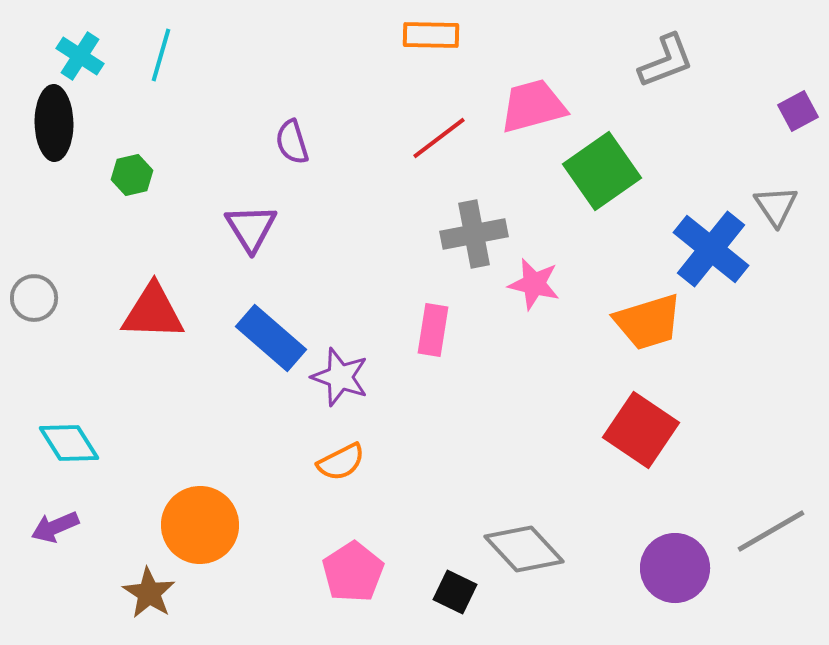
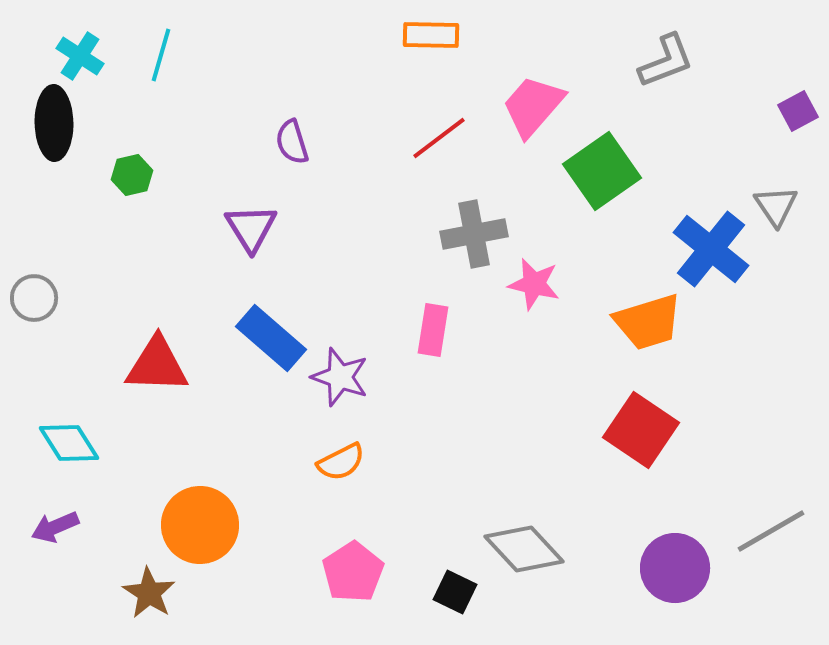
pink trapezoid: rotated 34 degrees counterclockwise
red triangle: moved 4 px right, 53 px down
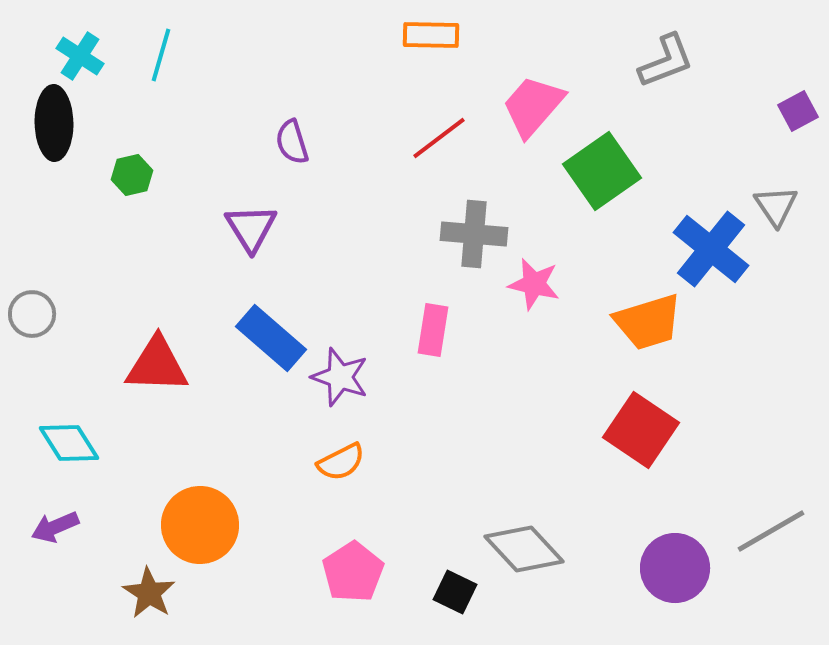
gray cross: rotated 16 degrees clockwise
gray circle: moved 2 px left, 16 px down
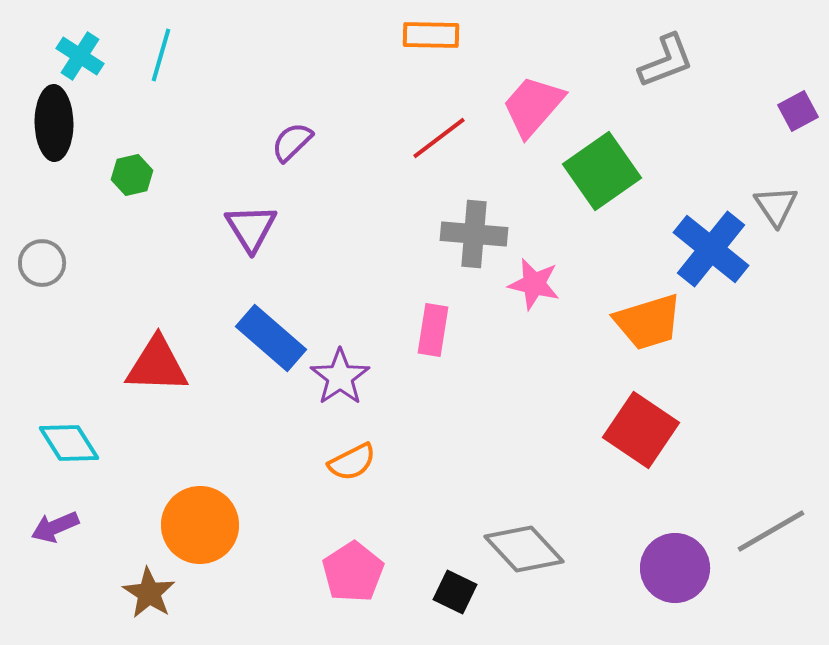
purple semicircle: rotated 63 degrees clockwise
gray circle: moved 10 px right, 51 px up
purple star: rotated 18 degrees clockwise
orange semicircle: moved 11 px right
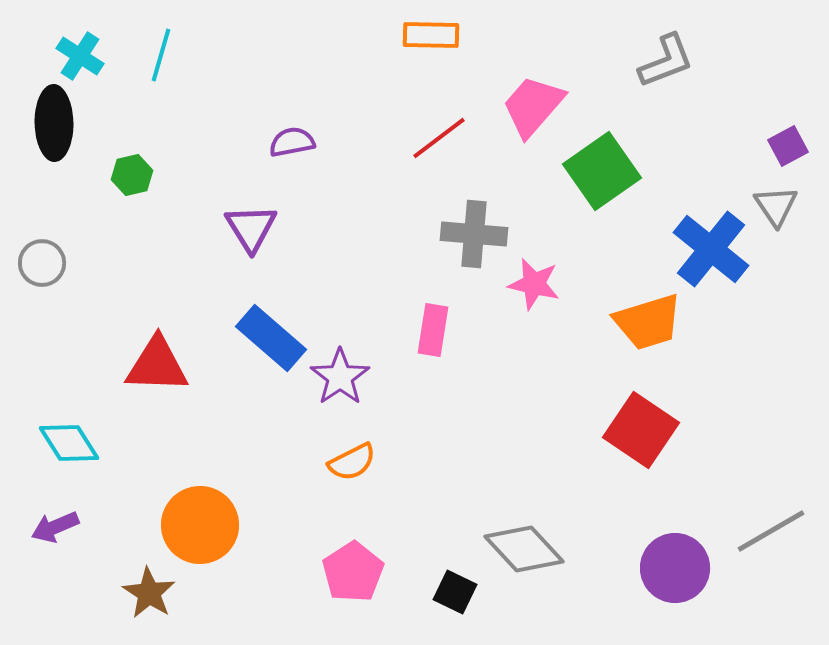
purple square: moved 10 px left, 35 px down
purple semicircle: rotated 33 degrees clockwise
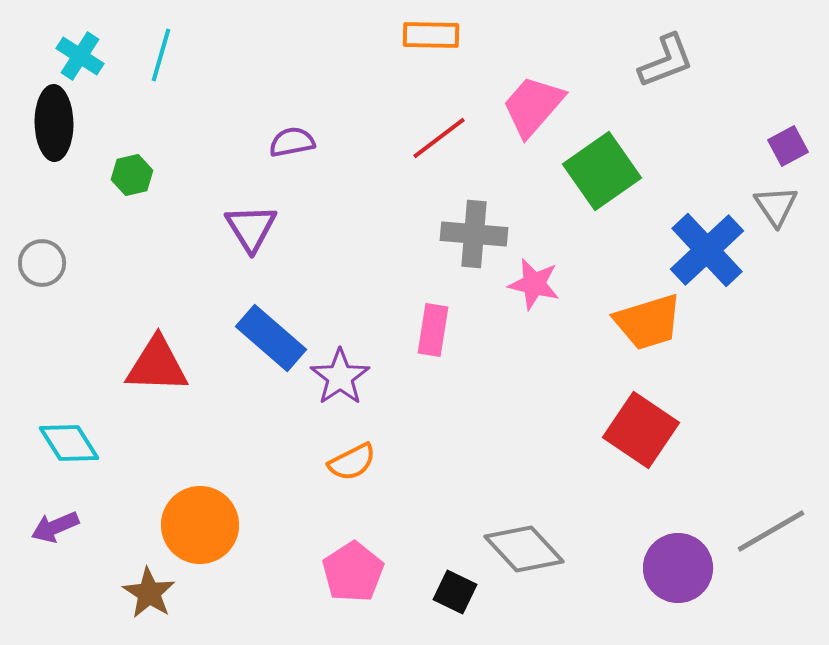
blue cross: moved 4 px left, 1 px down; rotated 8 degrees clockwise
purple circle: moved 3 px right
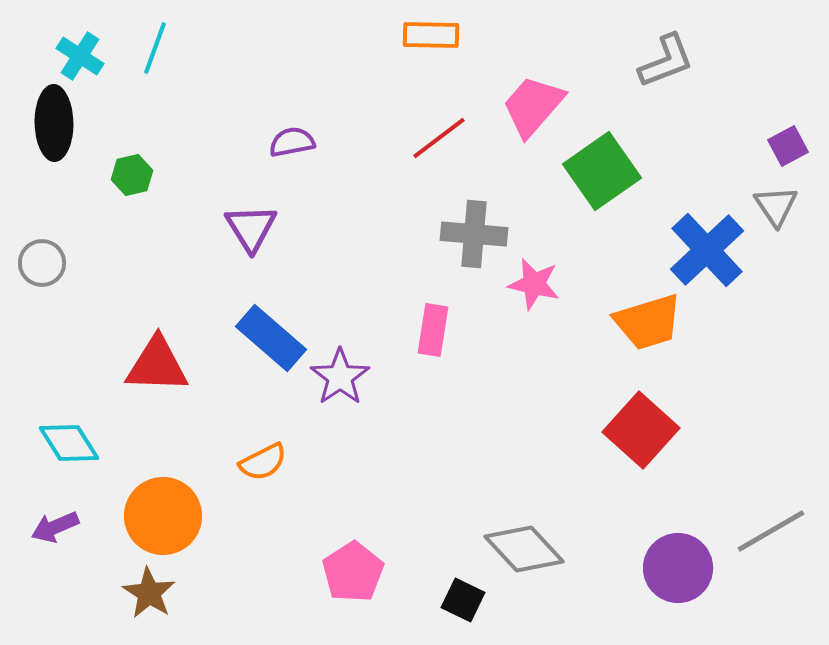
cyan line: moved 6 px left, 7 px up; rotated 4 degrees clockwise
red square: rotated 8 degrees clockwise
orange semicircle: moved 89 px left
orange circle: moved 37 px left, 9 px up
black square: moved 8 px right, 8 px down
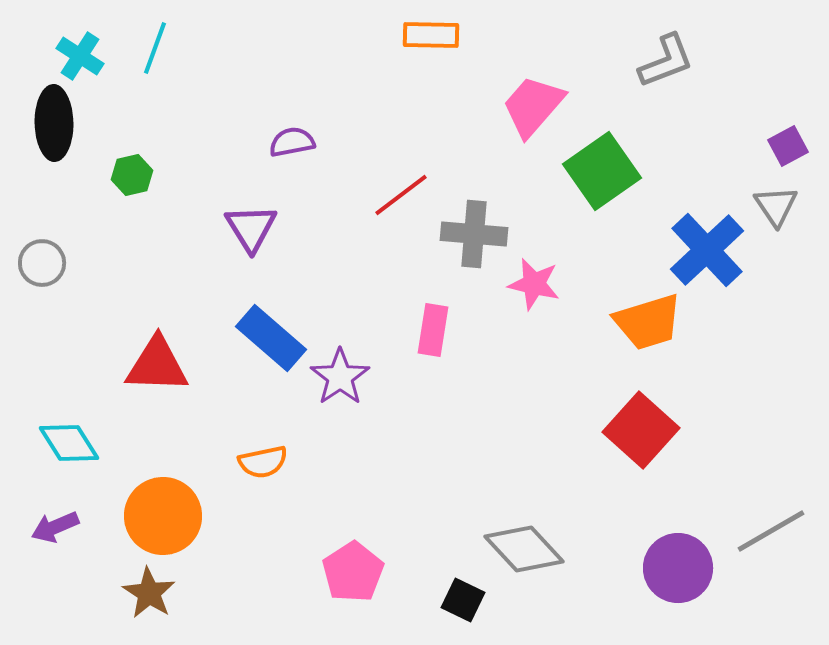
red line: moved 38 px left, 57 px down
orange semicircle: rotated 15 degrees clockwise
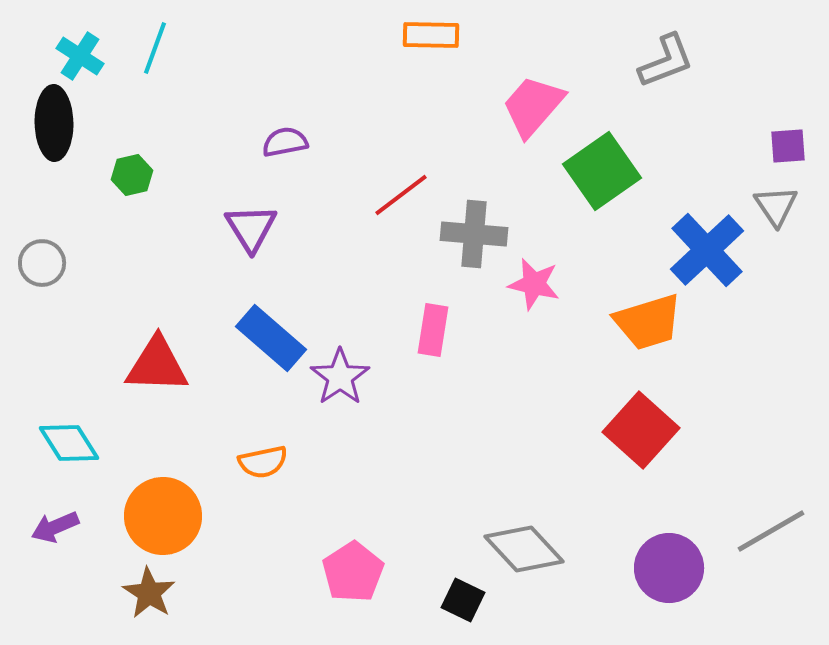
purple semicircle: moved 7 px left
purple square: rotated 24 degrees clockwise
purple circle: moved 9 px left
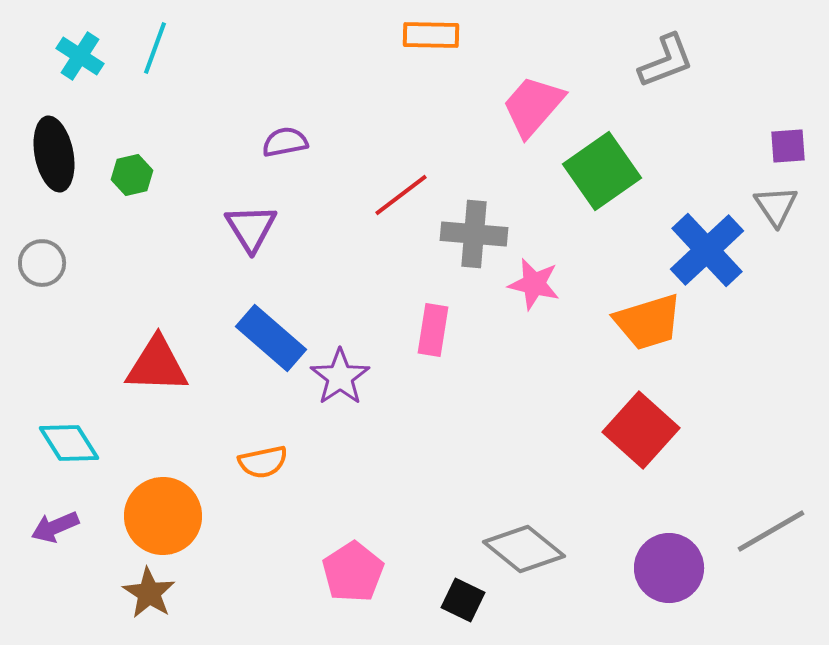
black ellipse: moved 31 px down; rotated 10 degrees counterclockwise
gray diamond: rotated 8 degrees counterclockwise
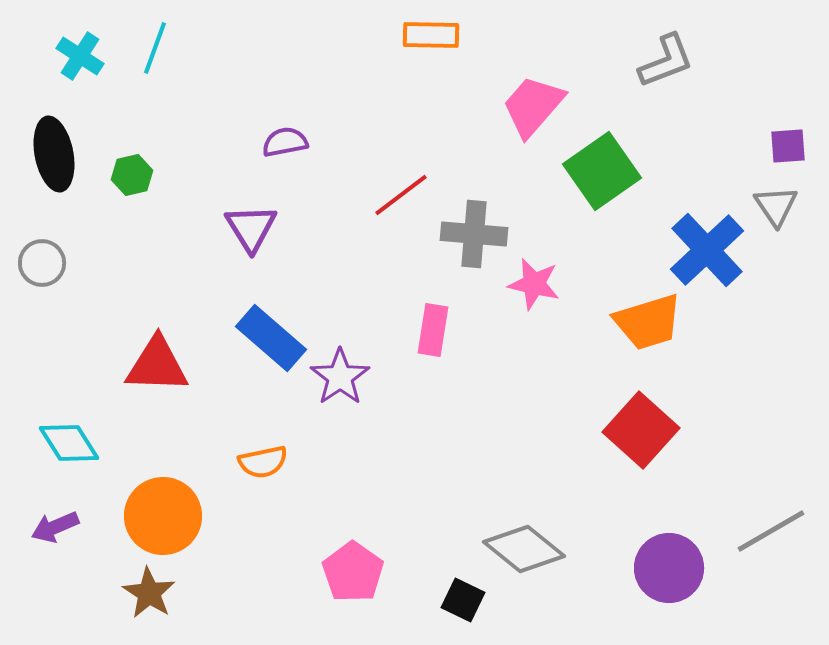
pink pentagon: rotated 4 degrees counterclockwise
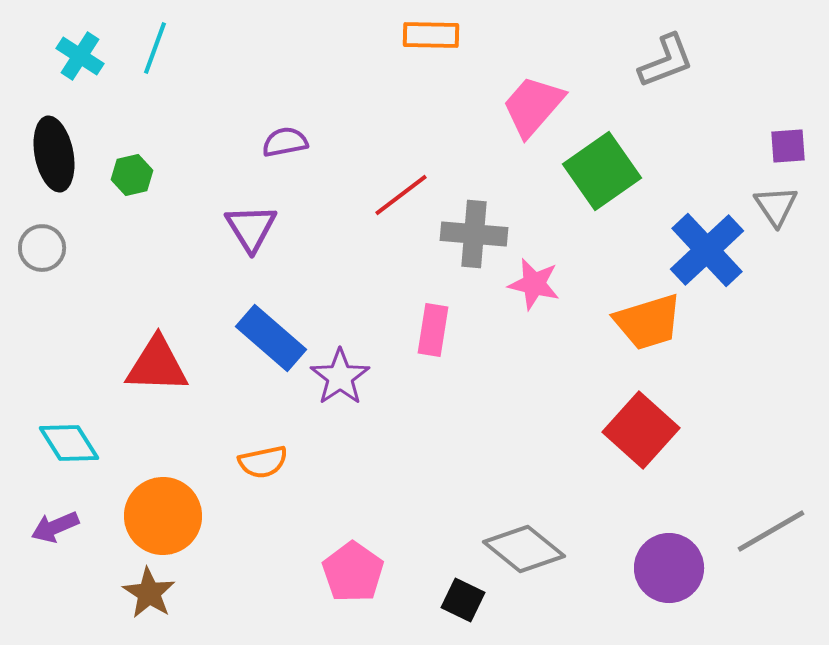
gray circle: moved 15 px up
